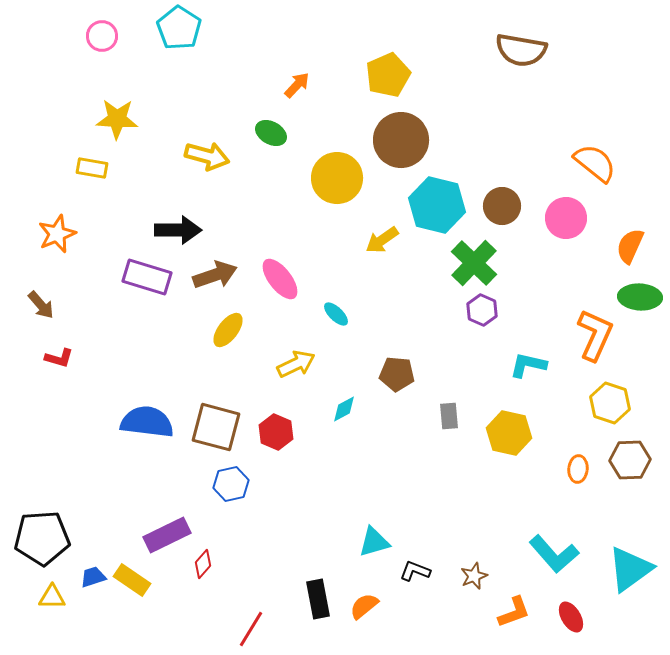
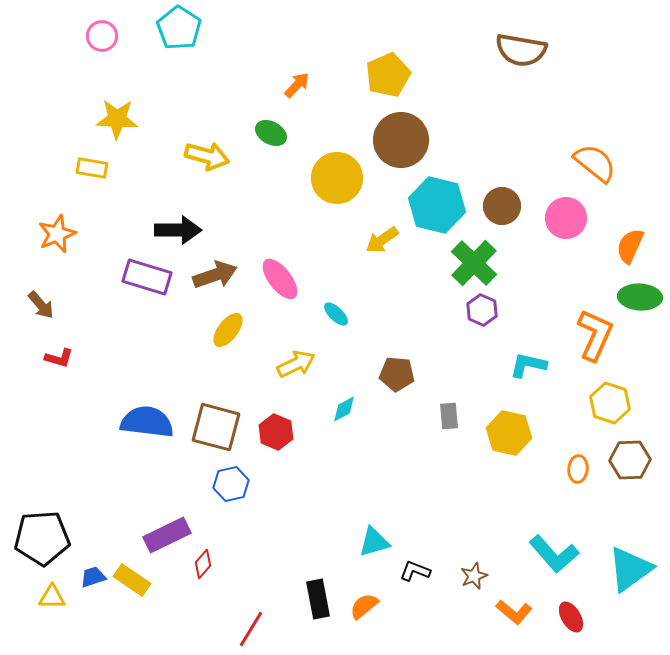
orange L-shape at (514, 612): rotated 60 degrees clockwise
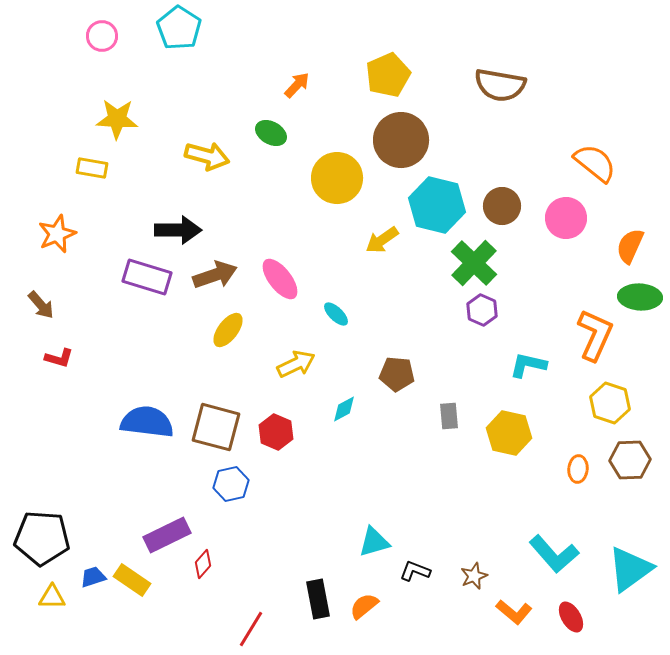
brown semicircle at (521, 50): moved 21 px left, 35 px down
black pentagon at (42, 538): rotated 8 degrees clockwise
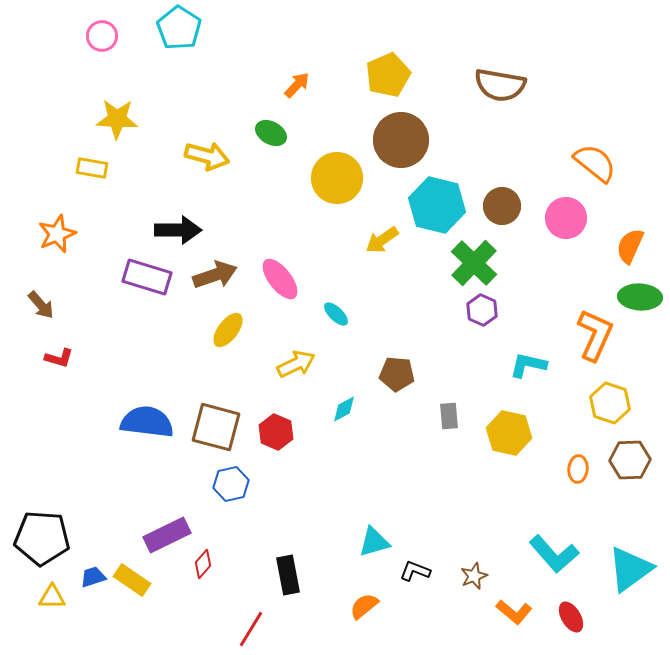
black rectangle at (318, 599): moved 30 px left, 24 px up
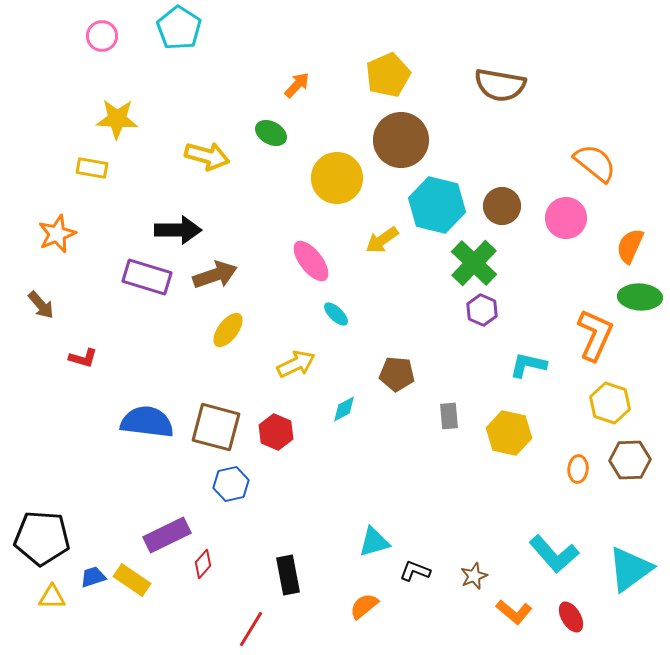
pink ellipse at (280, 279): moved 31 px right, 18 px up
red L-shape at (59, 358): moved 24 px right
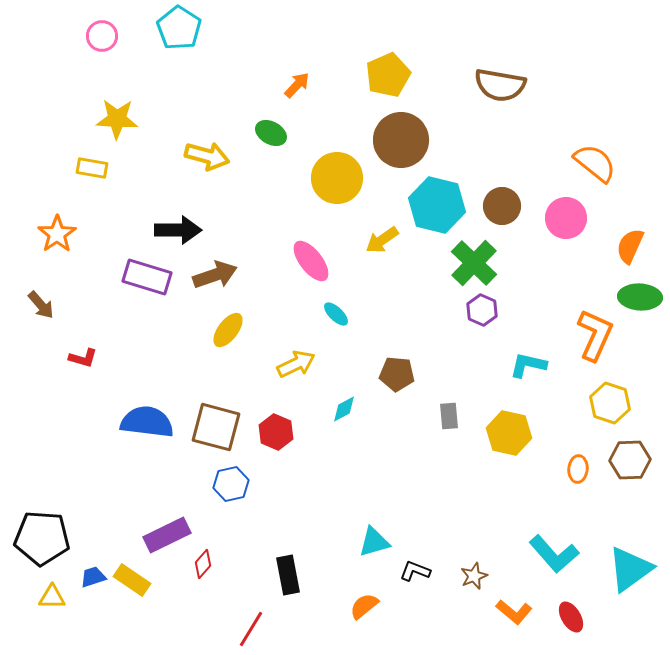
orange star at (57, 234): rotated 12 degrees counterclockwise
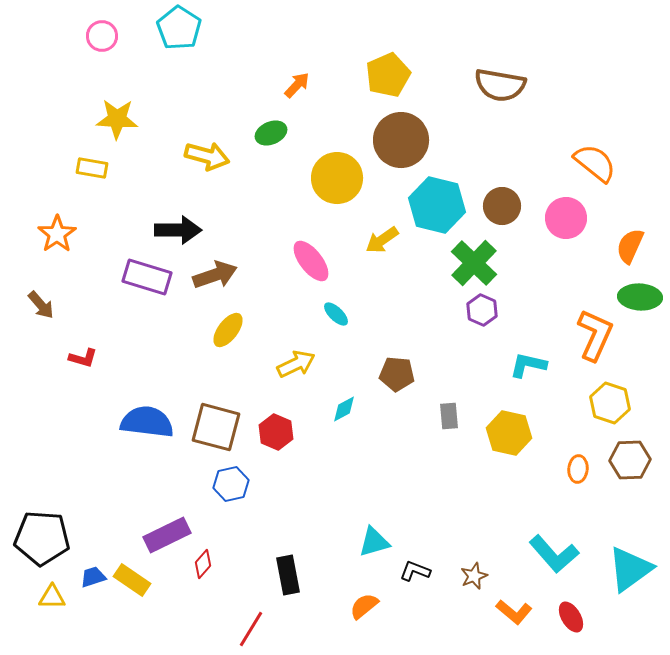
green ellipse at (271, 133): rotated 52 degrees counterclockwise
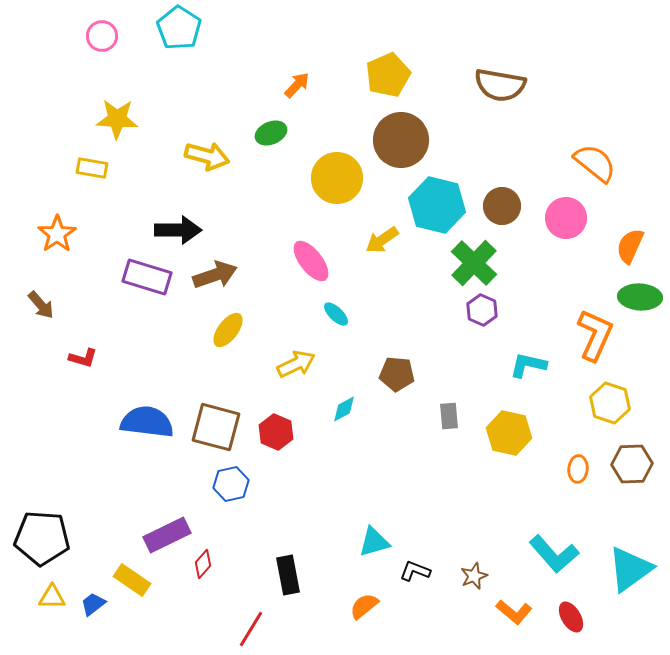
brown hexagon at (630, 460): moved 2 px right, 4 px down
blue trapezoid at (93, 577): moved 27 px down; rotated 20 degrees counterclockwise
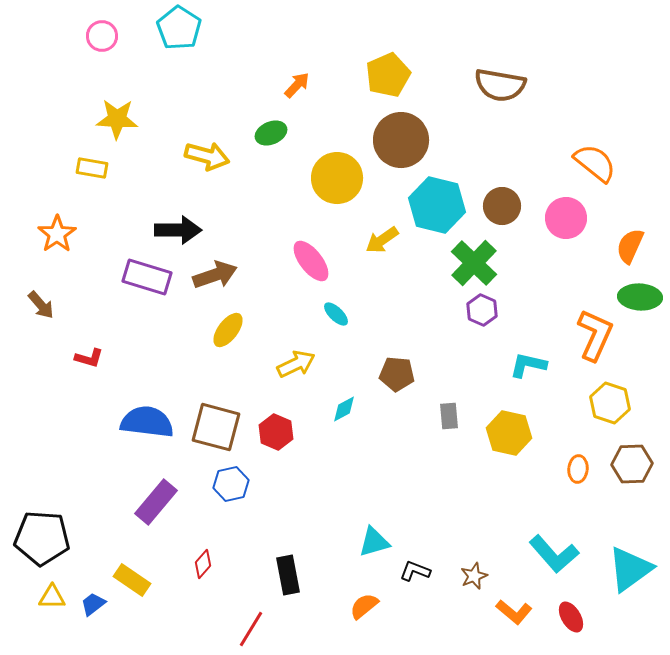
red L-shape at (83, 358): moved 6 px right
purple rectangle at (167, 535): moved 11 px left, 33 px up; rotated 24 degrees counterclockwise
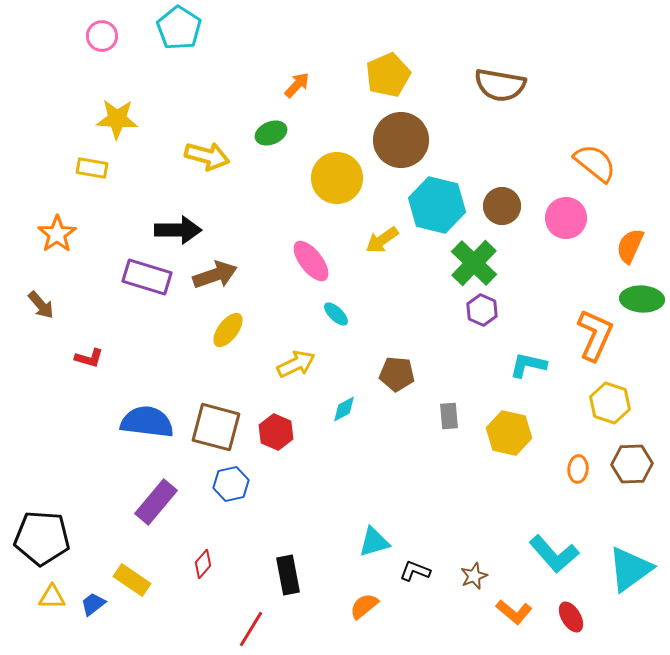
green ellipse at (640, 297): moved 2 px right, 2 px down
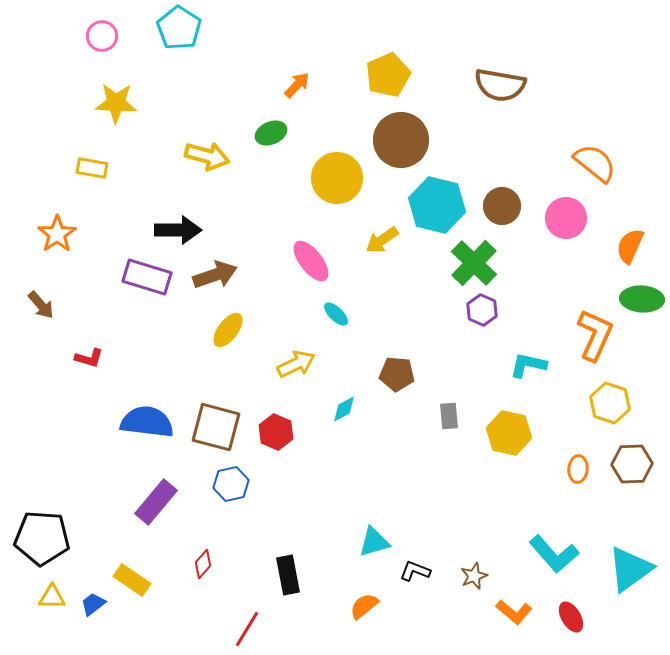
yellow star at (117, 119): moved 1 px left, 16 px up
red line at (251, 629): moved 4 px left
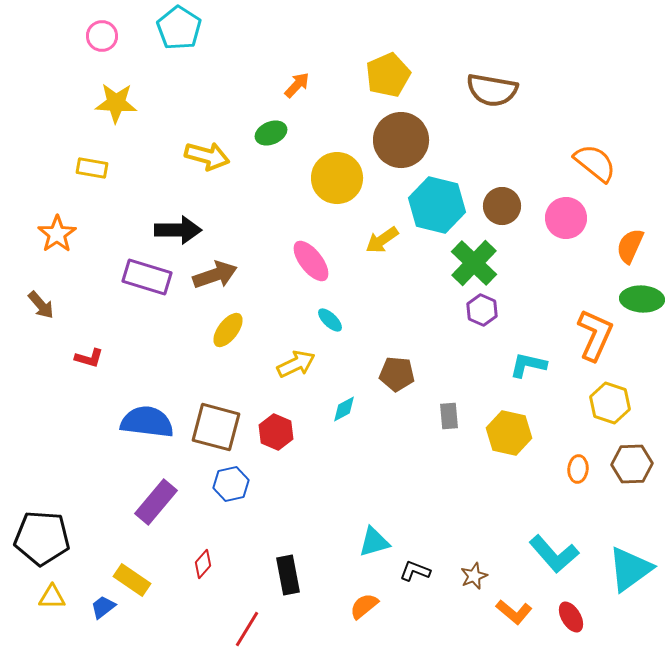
brown semicircle at (500, 85): moved 8 px left, 5 px down
cyan ellipse at (336, 314): moved 6 px left, 6 px down
blue trapezoid at (93, 604): moved 10 px right, 3 px down
